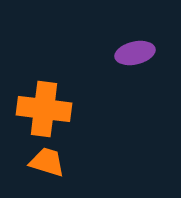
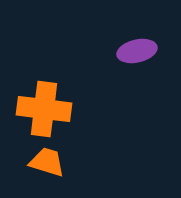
purple ellipse: moved 2 px right, 2 px up
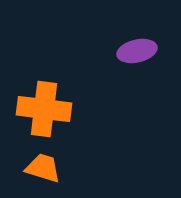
orange trapezoid: moved 4 px left, 6 px down
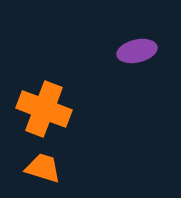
orange cross: rotated 14 degrees clockwise
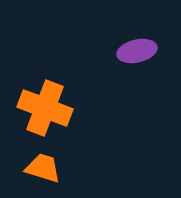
orange cross: moved 1 px right, 1 px up
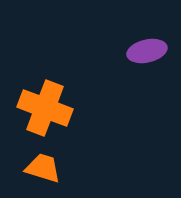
purple ellipse: moved 10 px right
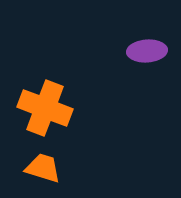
purple ellipse: rotated 9 degrees clockwise
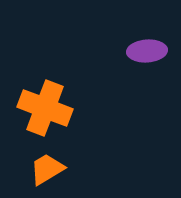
orange trapezoid: moved 4 px right, 1 px down; rotated 48 degrees counterclockwise
